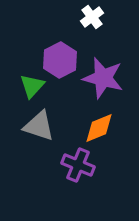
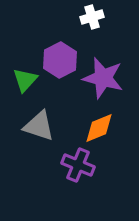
white cross: rotated 20 degrees clockwise
green triangle: moved 7 px left, 6 px up
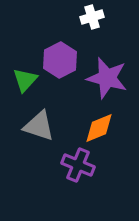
purple star: moved 4 px right
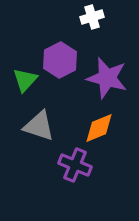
purple cross: moved 3 px left
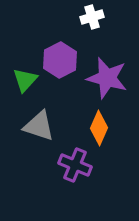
orange diamond: rotated 44 degrees counterclockwise
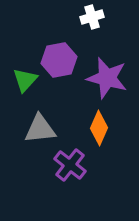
purple hexagon: moved 1 px left; rotated 16 degrees clockwise
gray triangle: moved 1 px right, 3 px down; rotated 24 degrees counterclockwise
purple cross: moved 5 px left; rotated 16 degrees clockwise
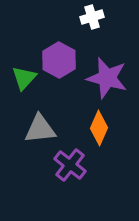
purple hexagon: rotated 20 degrees counterclockwise
green triangle: moved 1 px left, 2 px up
